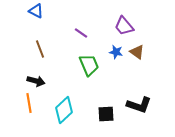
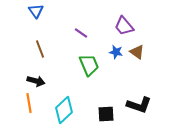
blue triangle: rotated 28 degrees clockwise
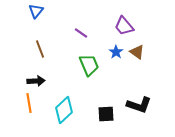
blue triangle: rotated 14 degrees clockwise
blue star: rotated 24 degrees clockwise
black arrow: rotated 18 degrees counterclockwise
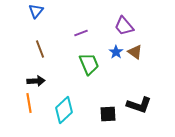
purple line: rotated 56 degrees counterclockwise
brown triangle: moved 2 px left
green trapezoid: moved 1 px up
black square: moved 2 px right
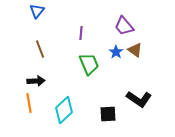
blue triangle: moved 1 px right
purple line: rotated 64 degrees counterclockwise
brown triangle: moved 2 px up
black L-shape: moved 6 px up; rotated 15 degrees clockwise
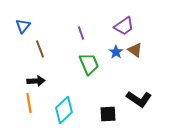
blue triangle: moved 14 px left, 15 px down
purple trapezoid: rotated 85 degrees counterclockwise
purple line: rotated 24 degrees counterclockwise
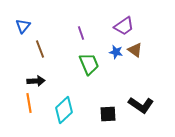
blue star: rotated 24 degrees counterclockwise
black L-shape: moved 2 px right, 6 px down
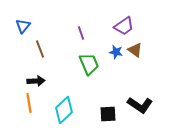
black L-shape: moved 1 px left
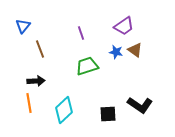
green trapezoid: moved 2 px left, 2 px down; rotated 85 degrees counterclockwise
